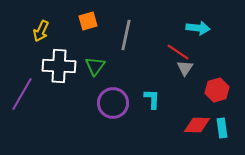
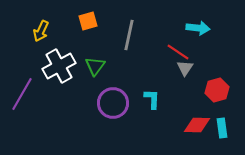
gray line: moved 3 px right
white cross: rotated 32 degrees counterclockwise
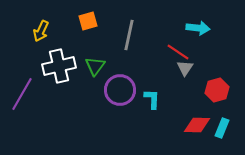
white cross: rotated 16 degrees clockwise
purple circle: moved 7 px right, 13 px up
cyan rectangle: rotated 30 degrees clockwise
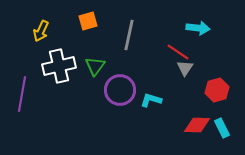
purple line: rotated 20 degrees counterclockwise
cyan L-shape: moved 1 px left, 1 px down; rotated 75 degrees counterclockwise
cyan rectangle: rotated 48 degrees counterclockwise
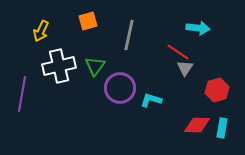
purple circle: moved 2 px up
cyan rectangle: rotated 36 degrees clockwise
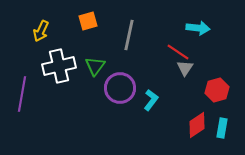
cyan L-shape: rotated 110 degrees clockwise
red diamond: rotated 36 degrees counterclockwise
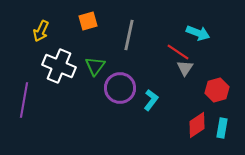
cyan arrow: moved 5 px down; rotated 15 degrees clockwise
white cross: rotated 36 degrees clockwise
purple line: moved 2 px right, 6 px down
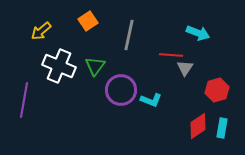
orange square: rotated 18 degrees counterclockwise
yellow arrow: rotated 25 degrees clockwise
red line: moved 7 px left, 3 px down; rotated 30 degrees counterclockwise
purple circle: moved 1 px right, 2 px down
cyan L-shape: rotated 75 degrees clockwise
red diamond: moved 1 px right, 1 px down
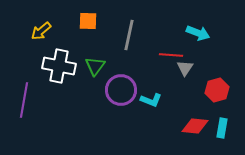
orange square: rotated 36 degrees clockwise
white cross: rotated 12 degrees counterclockwise
red diamond: moved 3 px left; rotated 40 degrees clockwise
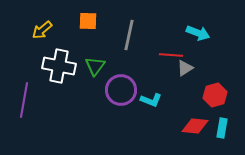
yellow arrow: moved 1 px right, 1 px up
gray triangle: rotated 24 degrees clockwise
red hexagon: moved 2 px left, 5 px down
